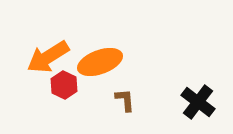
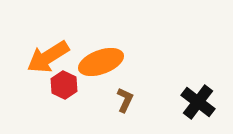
orange ellipse: moved 1 px right
brown L-shape: rotated 30 degrees clockwise
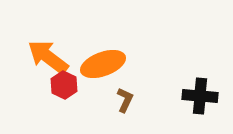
orange arrow: rotated 69 degrees clockwise
orange ellipse: moved 2 px right, 2 px down
black cross: moved 2 px right, 6 px up; rotated 32 degrees counterclockwise
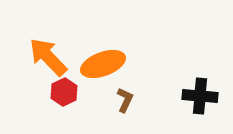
orange arrow: rotated 9 degrees clockwise
red hexagon: moved 7 px down; rotated 8 degrees clockwise
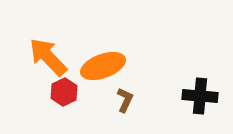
orange ellipse: moved 2 px down
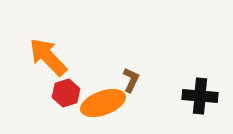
orange ellipse: moved 37 px down
red hexagon: moved 2 px right, 1 px down; rotated 8 degrees clockwise
brown L-shape: moved 6 px right, 20 px up
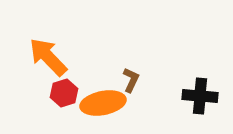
red hexagon: moved 2 px left
orange ellipse: rotated 9 degrees clockwise
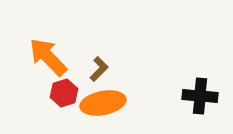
brown L-shape: moved 32 px left, 11 px up; rotated 20 degrees clockwise
